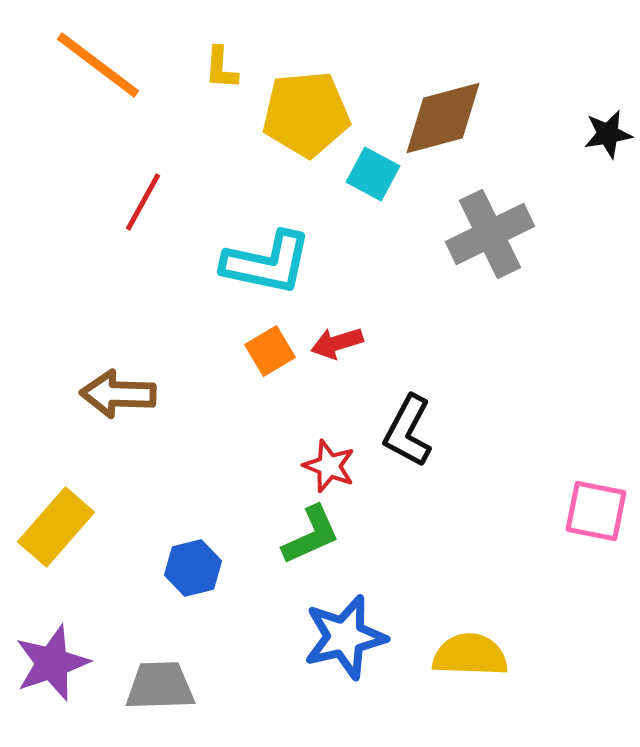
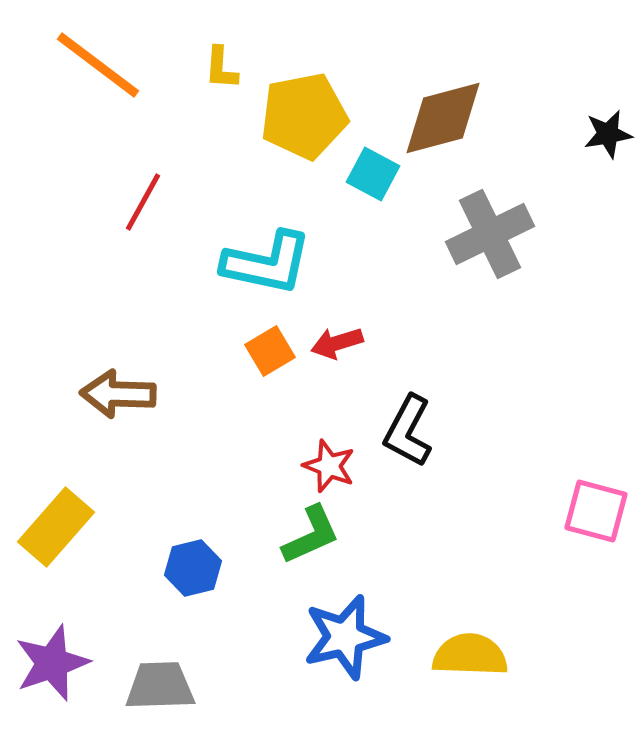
yellow pentagon: moved 2 px left, 2 px down; rotated 6 degrees counterclockwise
pink square: rotated 4 degrees clockwise
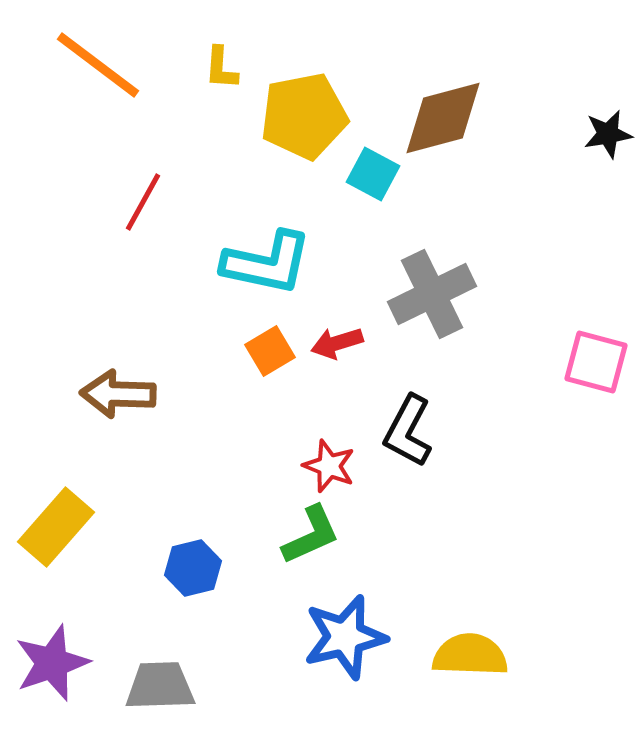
gray cross: moved 58 px left, 60 px down
pink square: moved 149 px up
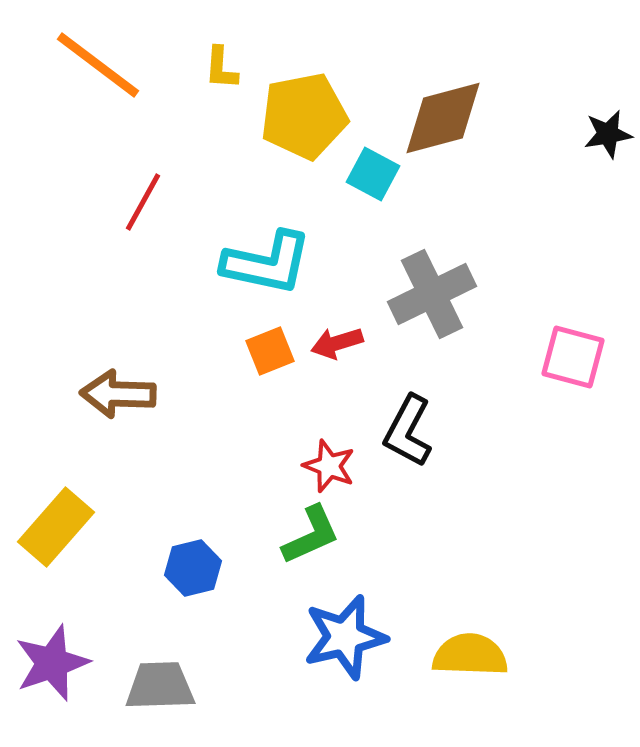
orange square: rotated 9 degrees clockwise
pink square: moved 23 px left, 5 px up
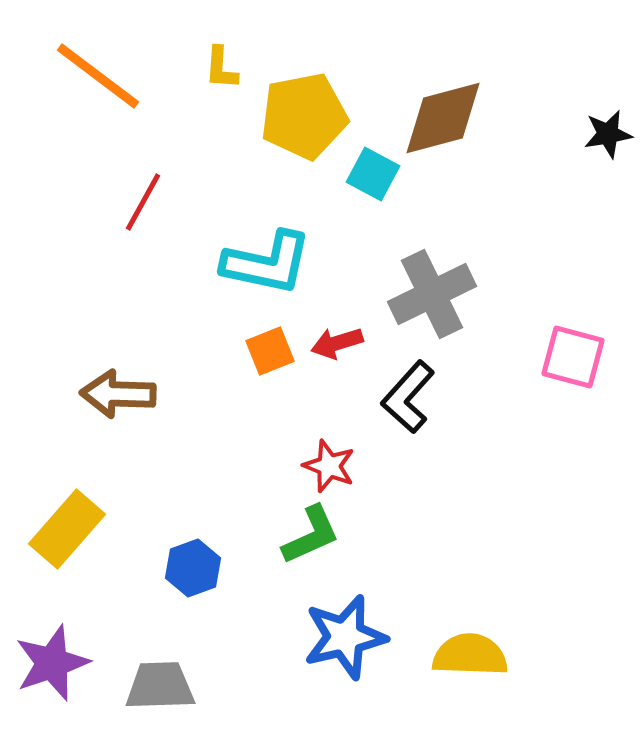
orange line: moved 11 px down
black L-shape: moved 34 px up; rotated 14 degrees clockwise
yellow rectangle: moved 11 px right, 2 px down
blue hexagon: rotated 6 degrees counterclockwise
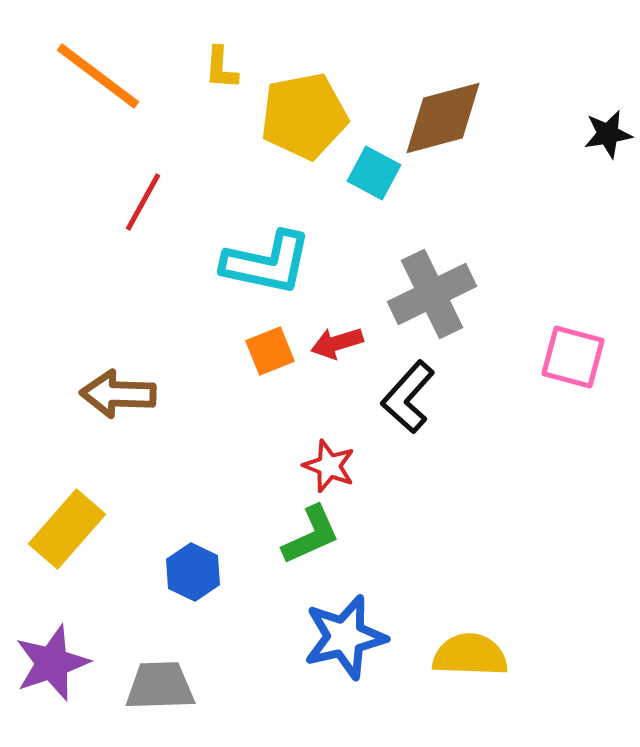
cyan square: moved 1 px right, 1 px up
blue hexagon: moved 4 px down; rotated 14 degrees counterclockwise
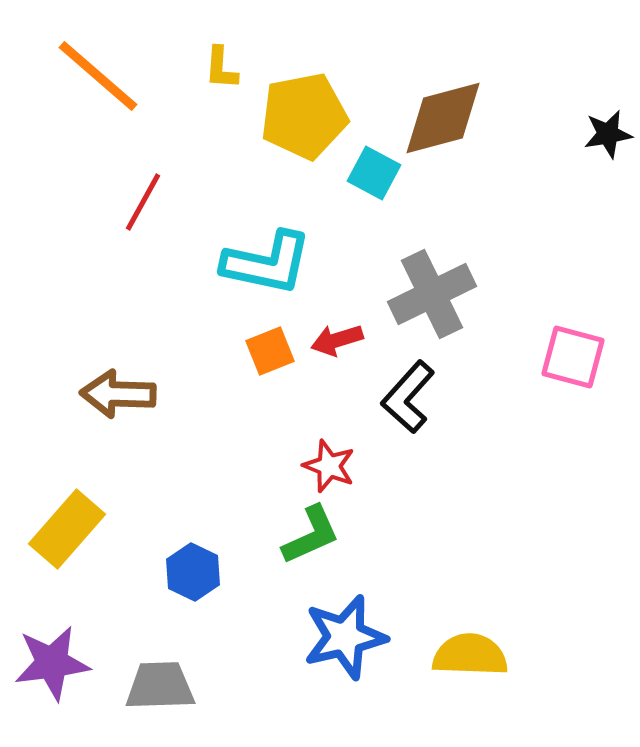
orange line: rotated 4 degrees clockwise
red arrow: moved 3 px up
purple star: rotated 12 degrees clockwise
